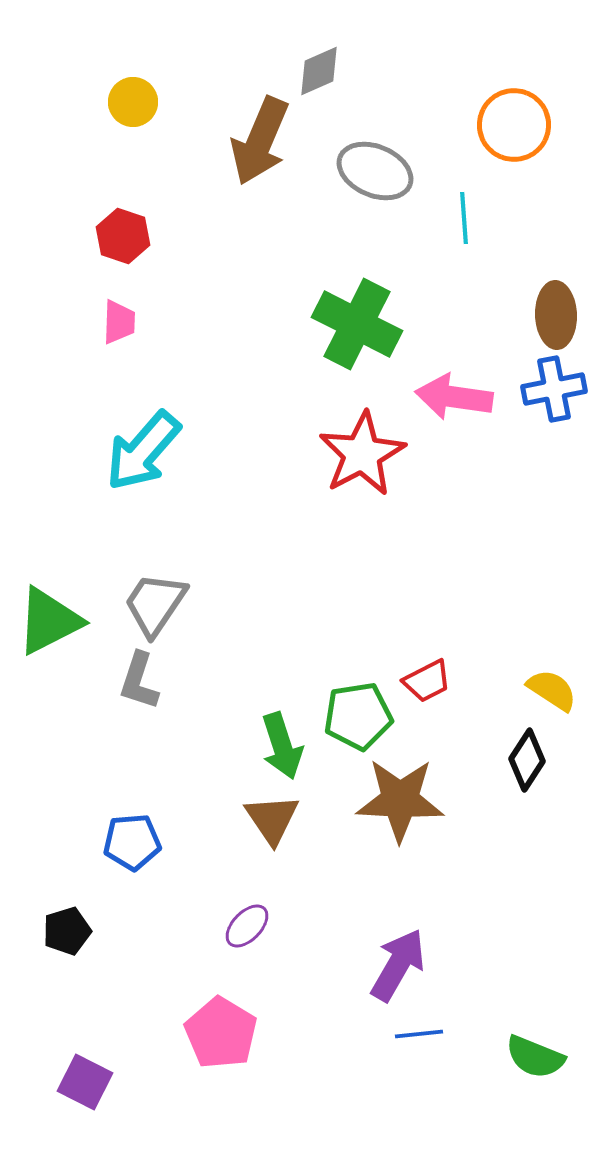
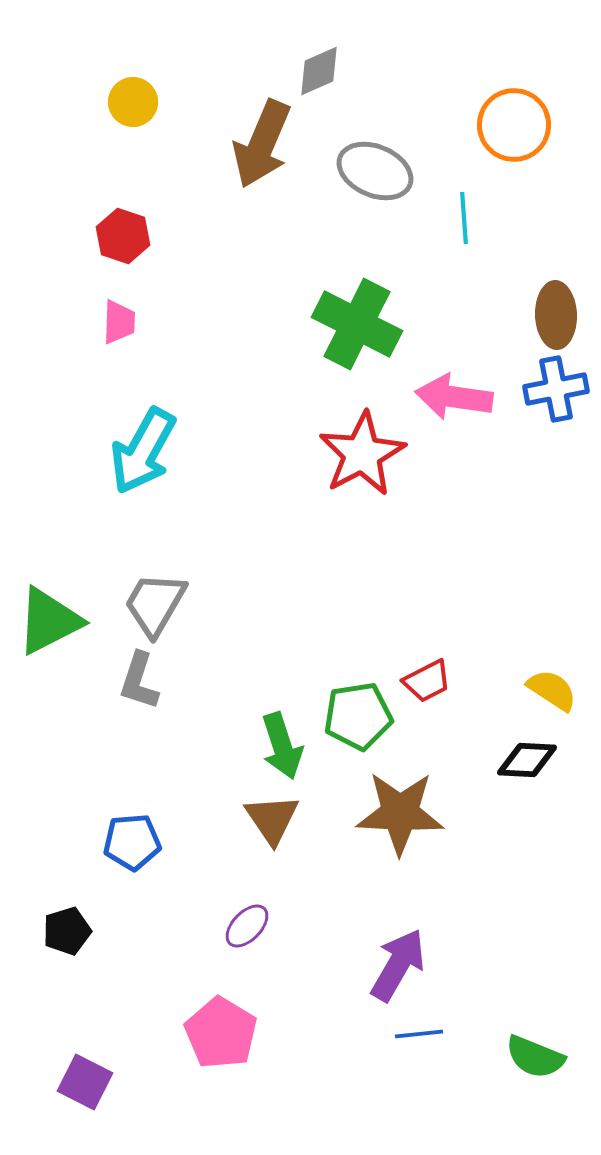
brown arrow: moved 2 px right, 3 px down
blue cross: moved 2 px right
cyan arrow: rotated 12 degrees counterclockwise
gray trapezoid: rotated 4 degrees counterclockwise
black diamond: rotated 60 degrees clockwise
brown star: moved 13 px down
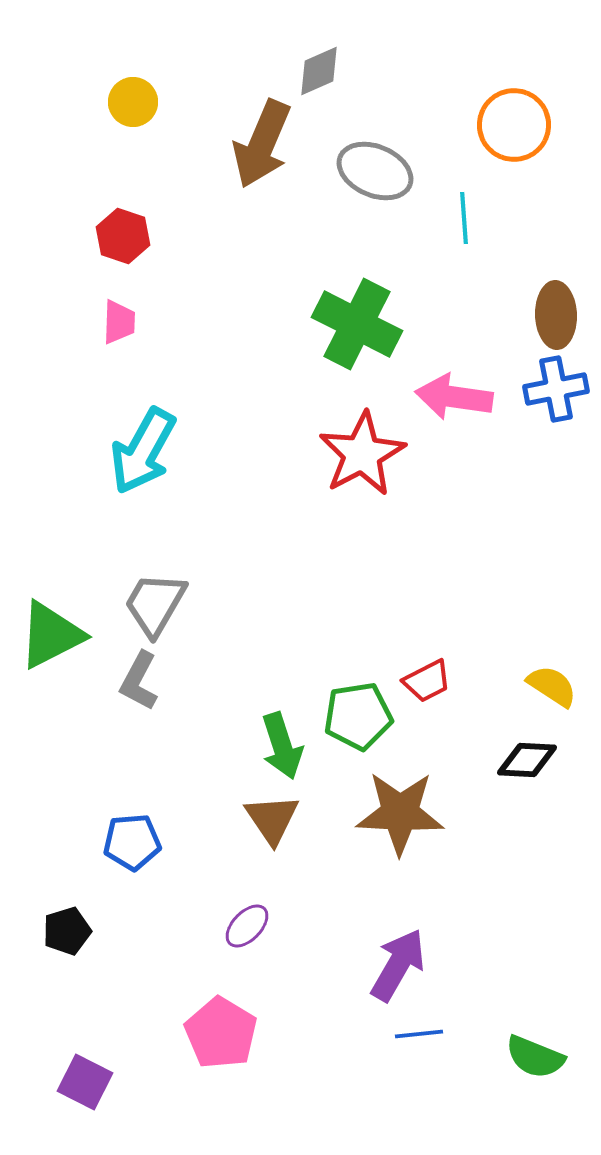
green triangle: moved 2 px right, 14 px down
gray L-shape: rotated 10 degrees clockwise
yellow semicircle: moved 4 px up
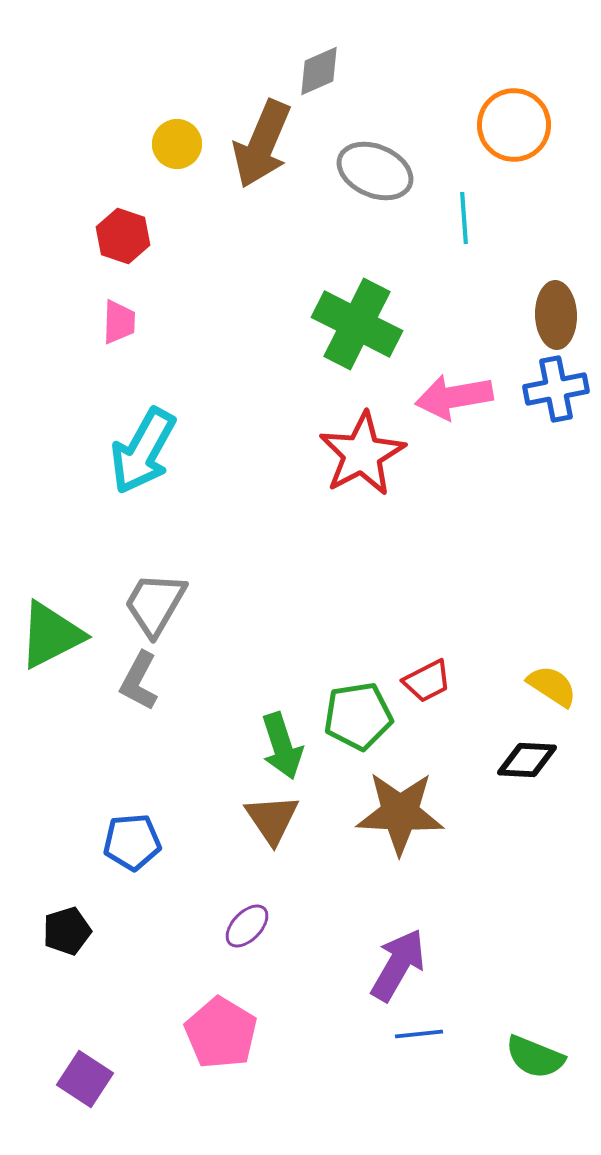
yellow circle: moved 44 px right, 42 px down
pink arrow: rotated 18 degrees counterclockwise
purple square: moved 3 px up; rotated 6 degrees clockwise
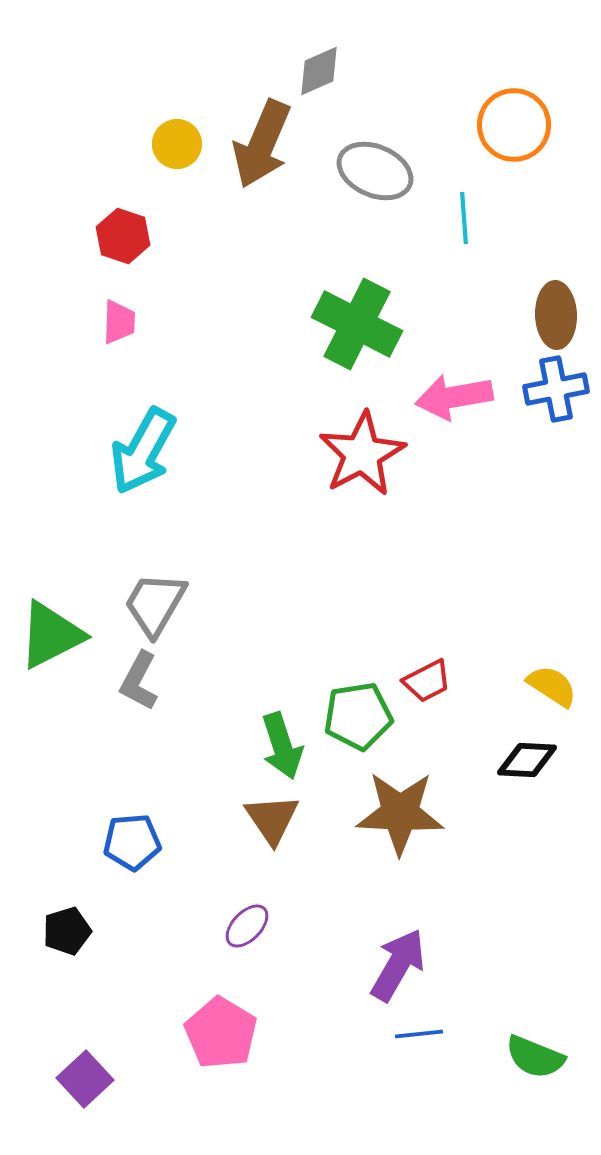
purple square: rotated 14 degrees clockwise
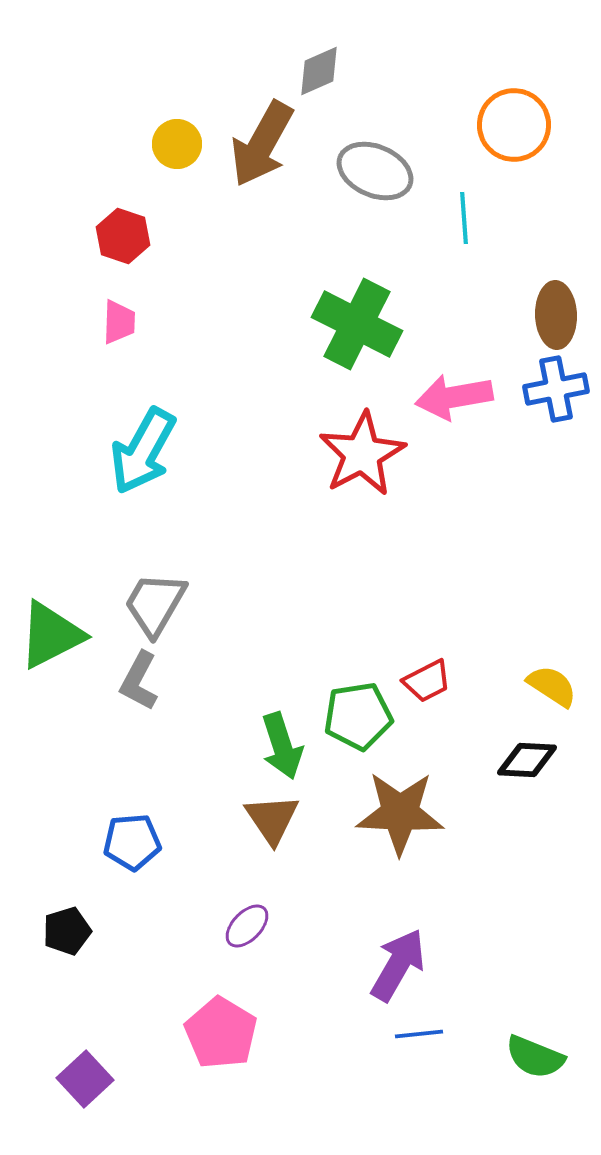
brown arrow: rotated 6 degrees clockwise
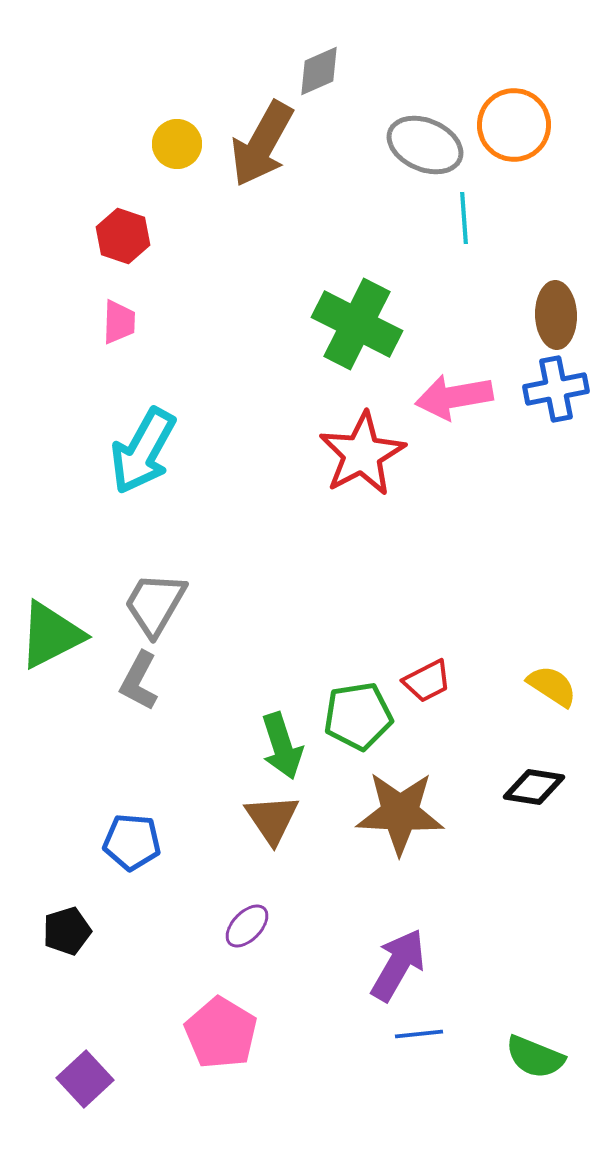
gray ellipse: moved 50 px right, 26 px up
black diamond: moved 7 px right, 27 px down; rotated 6 degrees clockwise
blue pentagon: rotated 10 degrees clockwise
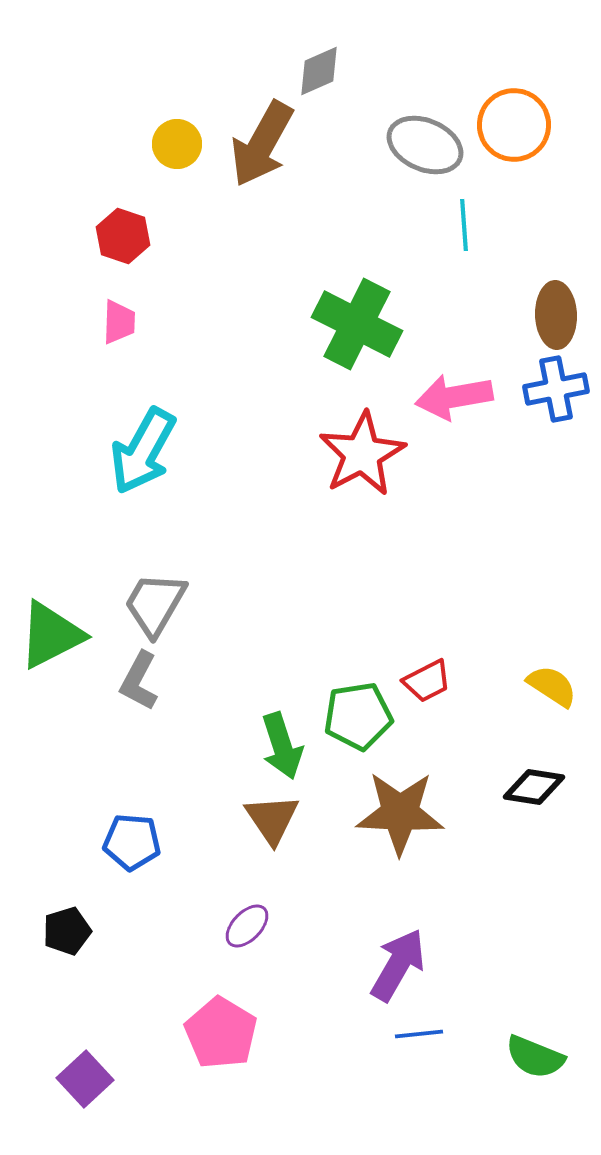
cyan line: moved 7 px down
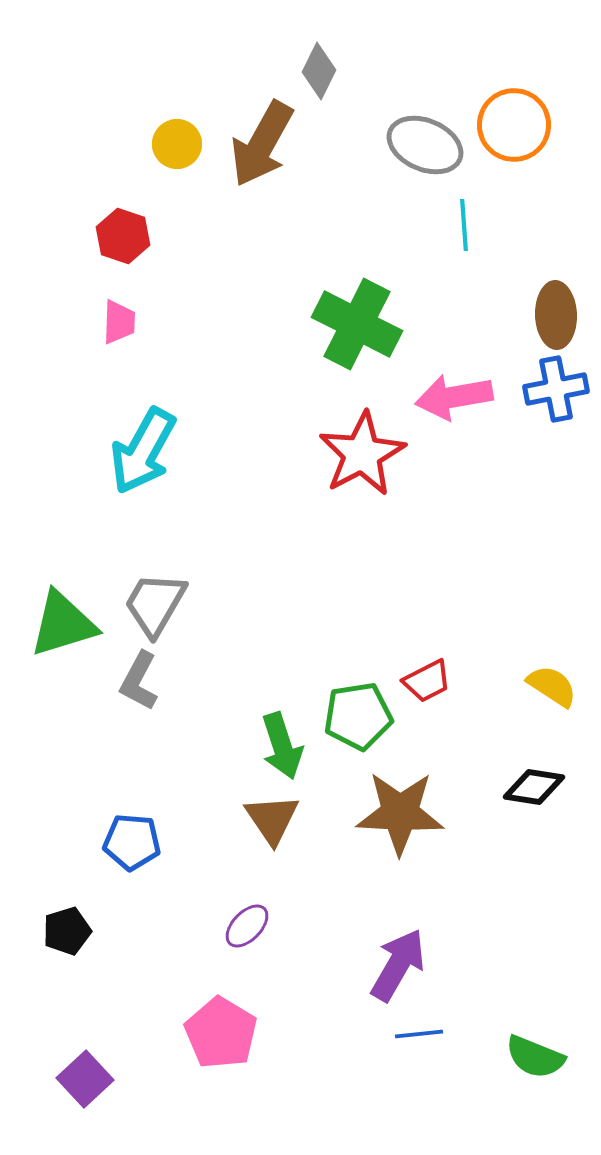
gray diamond: rotated 40 degrees counterclockwise
green triangle: moved 12 px right, 11 px up; rotated 10 degrees clockwise
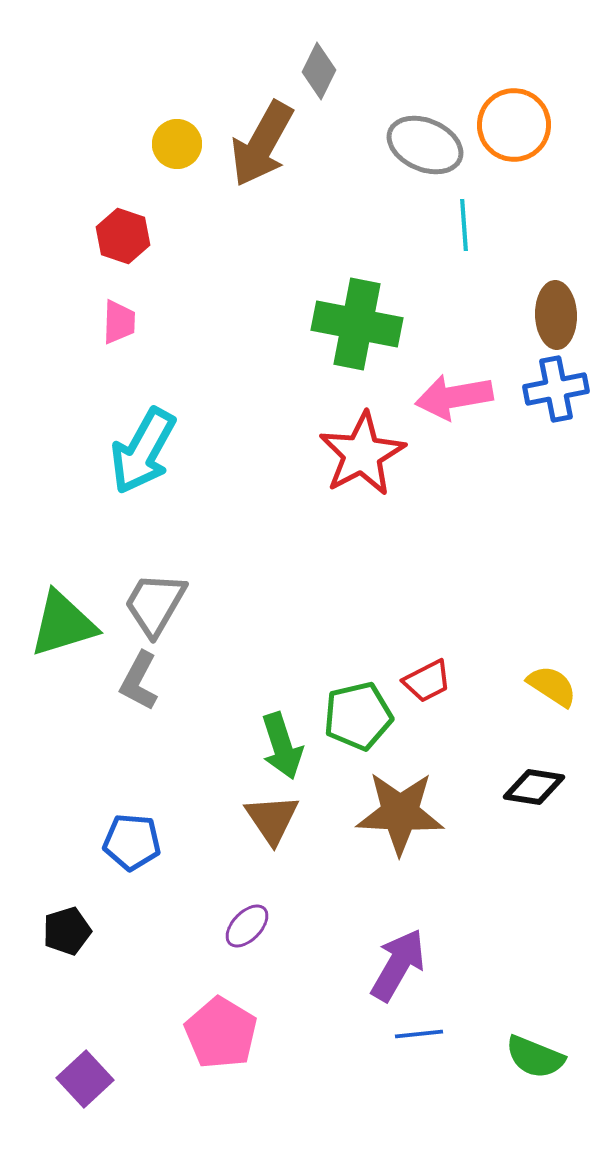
green cross: rotated 16 degrees counterclockwise
green pentagon: rotated 4 degrees counterclockwise
